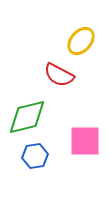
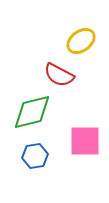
yellow ellipse: rotated 12 degrees clockwise
green diamond: moved 5 px right, 5 px up
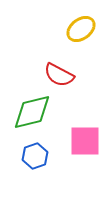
yellow ellipse: moved 12 px up
blue hexagon: rotated 10 degrees counterclockwise
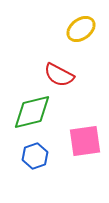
pink square: rotated 8 degrees counterclockwise
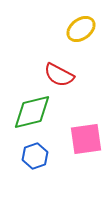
pink square: moved 1 px right, 2 px up
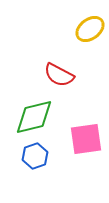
yellow ellipse: moved 9 px right
green diamond: moved 2 px right, 5 px down
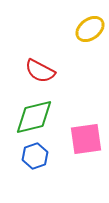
red semicircle: moved 19 px left, 4 px up
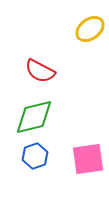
pink square: moved 2 px right, 20 px down
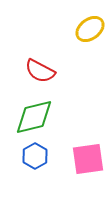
blue hexagon: rotated 10 degrees counterclockwise
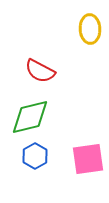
yellow ellipse: rotated 56 degrees counterclockwise
green diamond: moved 4 px left
